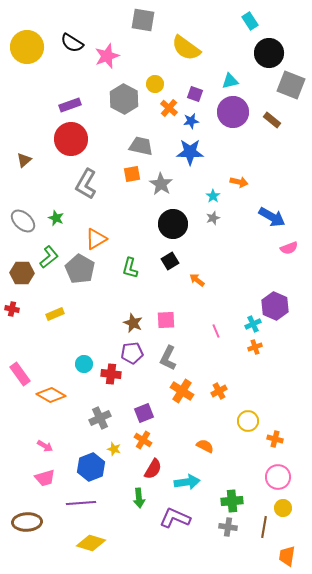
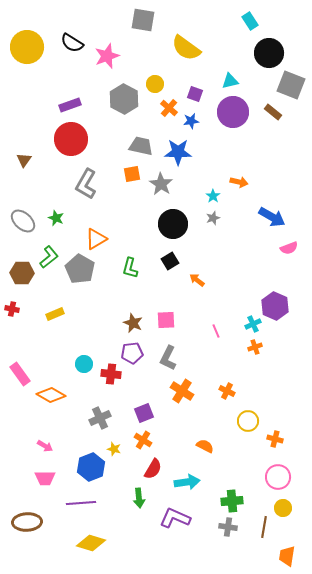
brown rectangle at (272, 120): moved 1 px right, 8 px up
blue star at (190, 152): moved 12 px left
brown triangle at (24, 160): rotated 14 degrees counterclockwise
orange cross at (219, 391): moved 8 px right; rotated 35 degrees counterclockwise
pink trapezoid at (45, 478): rotated 15 degrees clockwise
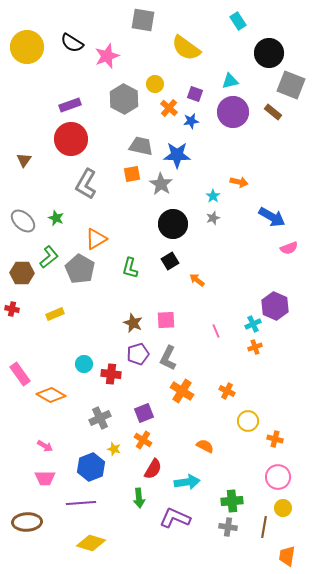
cyan rectangle at (250, 21): moved 12 px left
blue star at (178, 152): moved 1 px left, 3 px down
purple pentagon at (132, 353): moved 6 px right, 1 px down; rotated 10 degrees counterclockwise
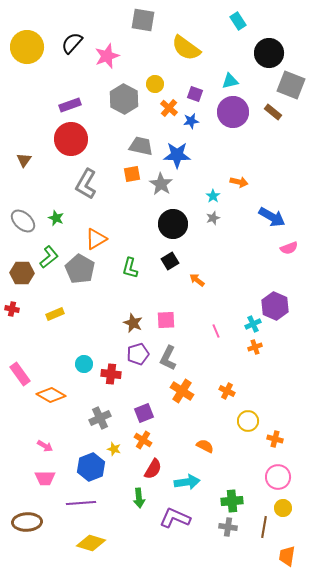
black semicircle at (72, 43): rotated 100 degrees clockwise
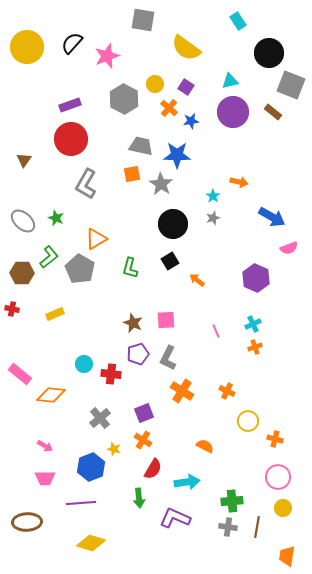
purple square at (195, 94): moved 9 px left, 7 px up; rotated 14 degrees clockwise
purple hexagon at (275, 306): moved 19 px left, 28 px up
pink rectangle at (20, 374): rotated 15 degrees counterclockwise
orange diamond at (51, 395): rotated 24 degrees counterclockwise
gray cross at (100, 418): rotated 15 degrees counterclockwise
brown line at (264, 527): moved 7 px left
